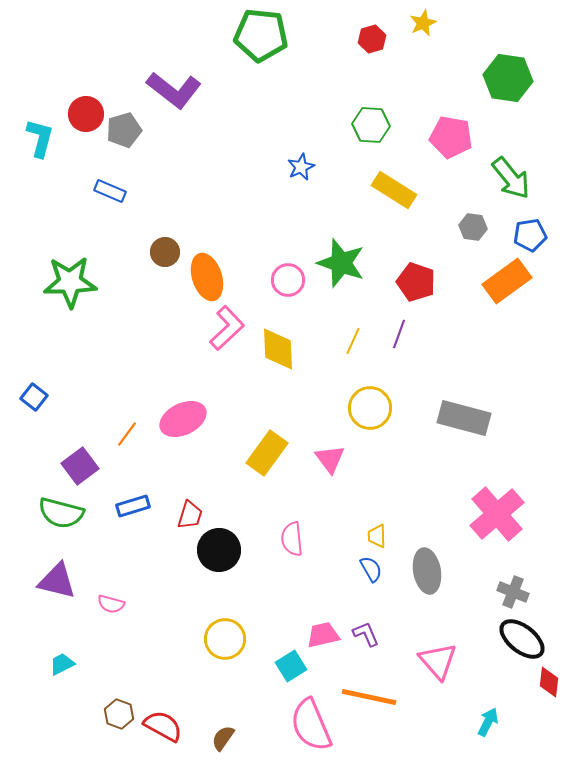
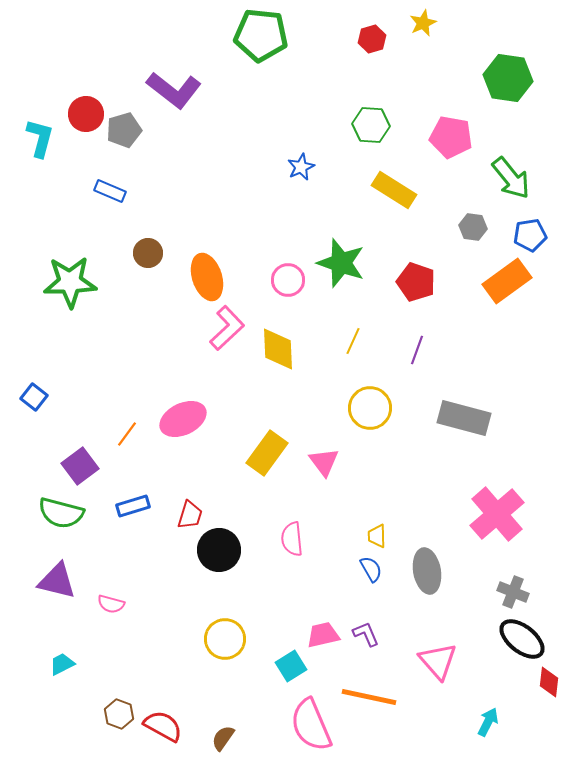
brown circle at (165, 252): moved 17 px left, 1 px down
purple line at (399, 334): moved 18 px right, 16 px down
pink triangle at (330, 459): moved 6 px left, 3 px down
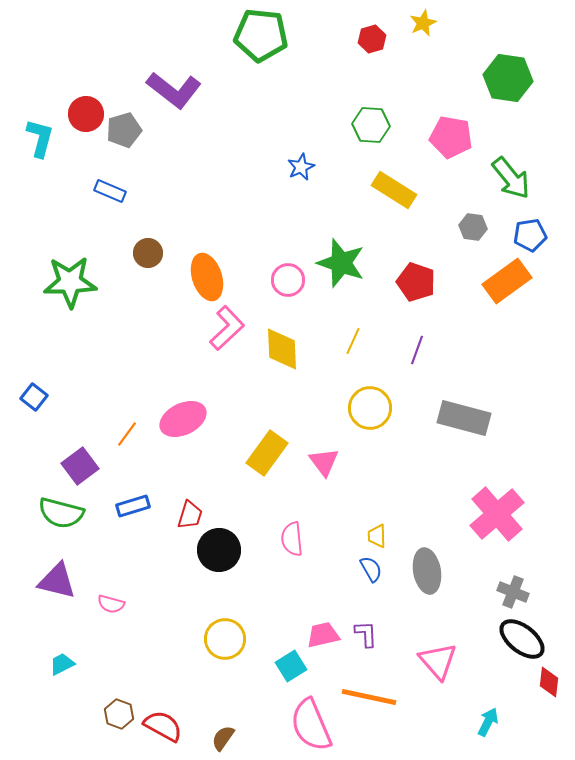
yellow diamond at (278, 349): moved 4 px right
purple L-shape at (366, 634): rotated 20 degrees clockwise
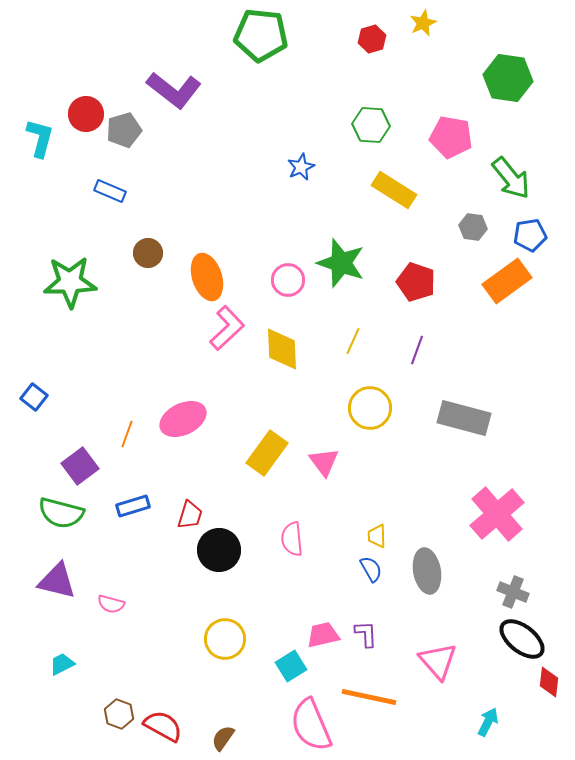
orange line at (127, 434): rotated 16 degrees counterclockwise
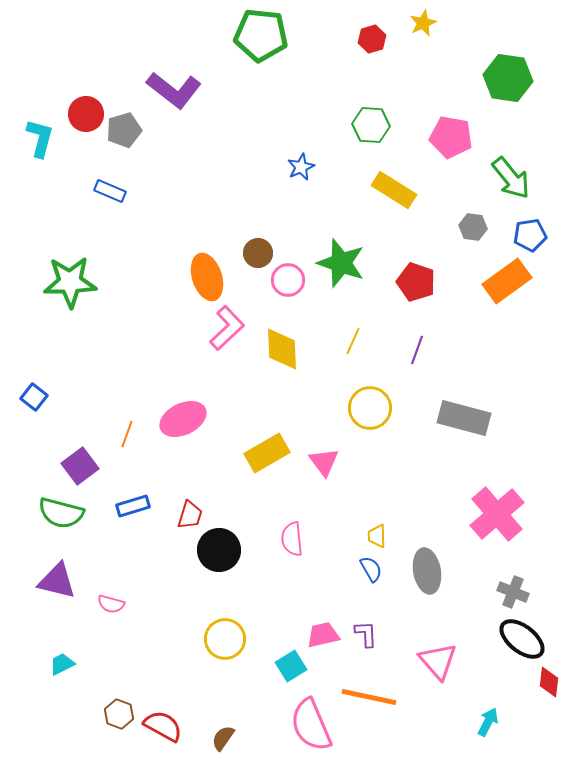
brown circle at (148, 253): moved 110 px right
yellow rectangle at (267, 453): rotated 24 degrees clockwise
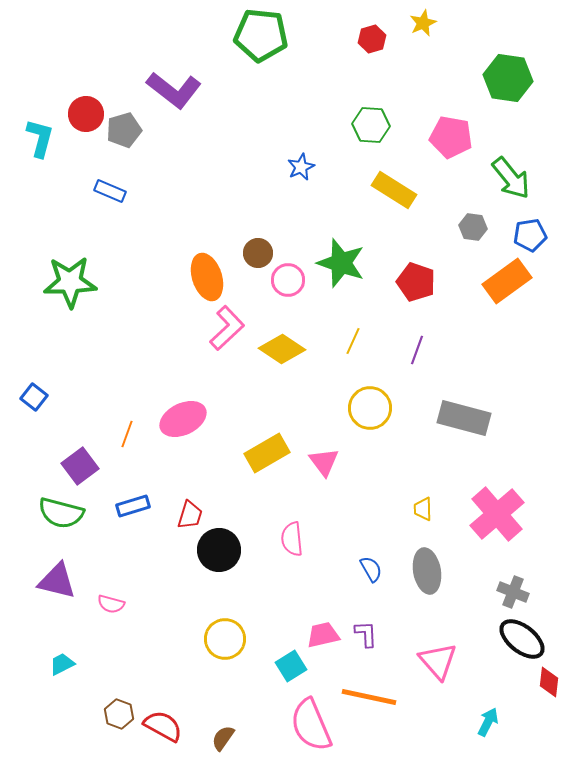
yellow diamond at (282, 349): rotated 54 degrees counterclockwise
yellow trapezoid at (377, 536): moved 46 px right, 27 px up
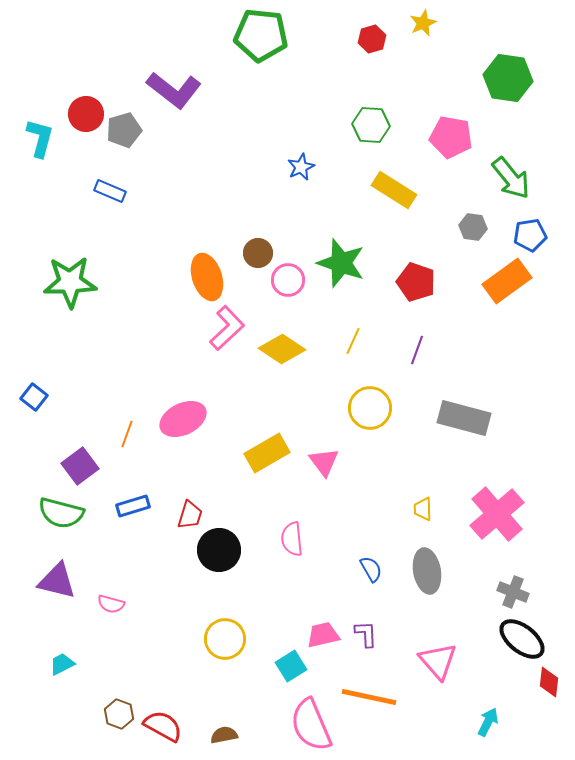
brown semicircle at (223, 738): moved 1 px right, 3 px up; rotated 44 degrees clockwise
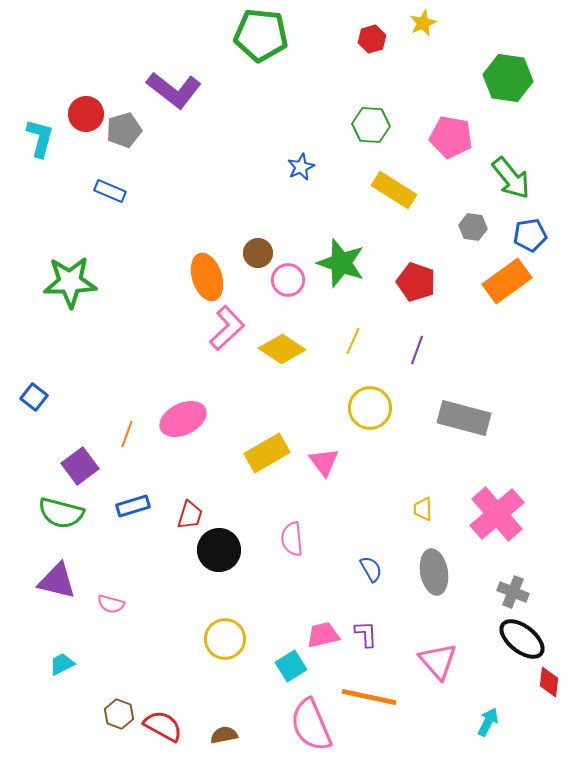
gray ellipse at (427, 571): moved 7 px right, 1 px down
